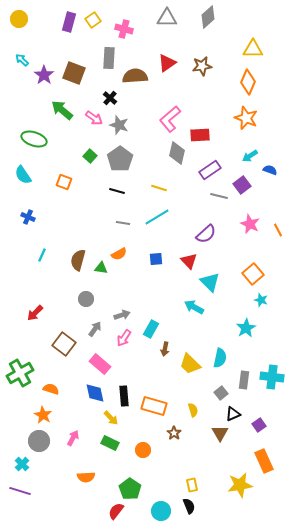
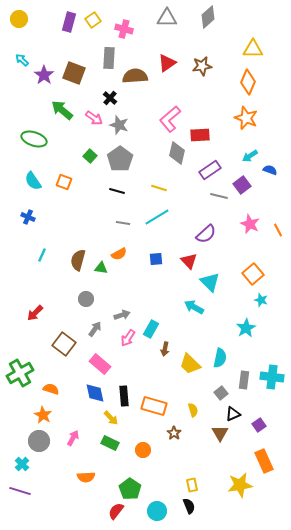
cyan semicircle at (23, 175): moved 10 px right, 6 px down
pink arrow at (124, 338): moved 4 px right
cyan circle at (161, 511): moved 4 px left
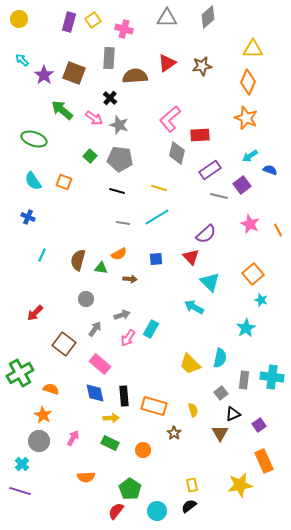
gray pentagon at (120, 159): rotated 30 degrees counterclockwise
red triangle at (189, 261): moved 2 px right, 4 px up
brown arrow at (165, 349): moved 35 px left, 70 px up; rotated 96 degrees counterclockwise
yellow arrow at (111, 418): rotated 49 degrees counterclockwise
black semicircle at (189, 506): rotated 105 degrees counterclockwise
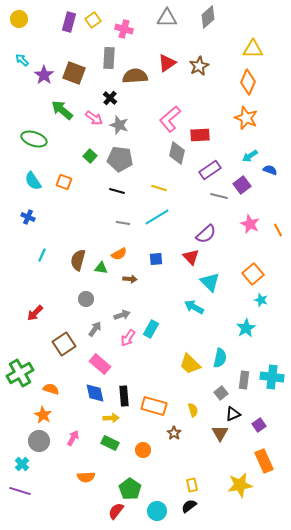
brown star at (202, 66): moved 3 px left; rotated 18 degrees counterclockwise
brown square at (64, 344): rotated 20 degrees clockwise
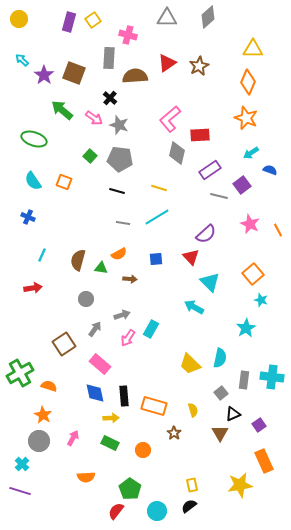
pink cross at (124, 29): moved 4 px right, 6 px down
cyan arrow at (250, 156): moved 1 px right, 3 px up
red arrow at (35, 313): moved 2 px left, 25 px up; rotated 144 degrees counterclockwise
orange semicircle at (51, 389): moved 2 px left, 3 px up
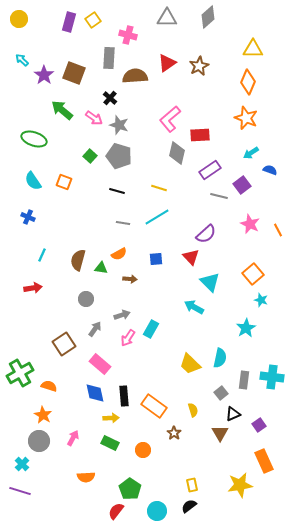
gray pentagon at (120, 159): moved 1 px left, 3 px up; rotated 10 degrees clockwise
orange rectangle at (154, 406): rotated 20 degrees clockwise
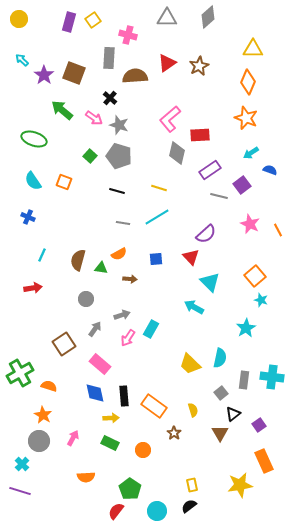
orange square at (253, 274): moved 2 px right, 2 px down
black triangle at (233, 414): rotated 14 degrees counterclockwise
